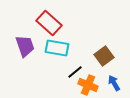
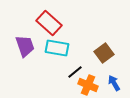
brown square: moved 3 px up
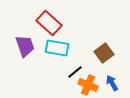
blue arrow: moved 2 px left
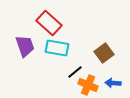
blue arrow: moved 1 px right; rotated 56 degrees counterclockwise
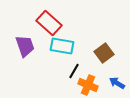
cyan rectangle: moved 5 px right, 2 px up
black line: moved 1 px left, 1 px up; rotated 21 degrees counterclockwise
blue arrow: moved 4 px right; rotated 28 degrees clockwise
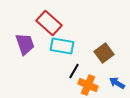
purple trapezoid: moved 2 px up
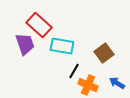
red rectangle: moved 10 px left, 2 px down
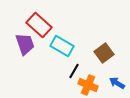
cyan rectangle: rotated 20 degrees clockwise
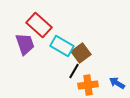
brown square: moved 23 px left
orange cross: rotated 30 degrees counterclockwise
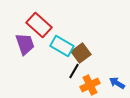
orange cross: moved 2 px right; rotated 18 degrees counterclockwise
